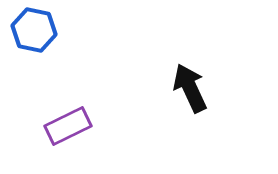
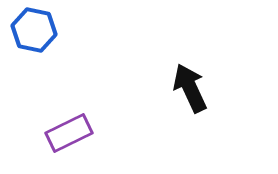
purple rectangle: moved 1 px right, 7 px down
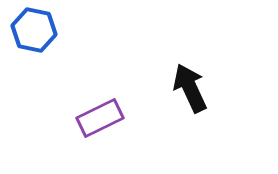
purple rectangle: moved 31 px right, 15 px up
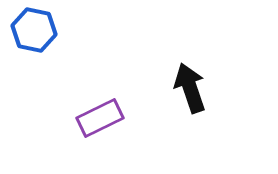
black arrow: rotated 6 degrees clockwise
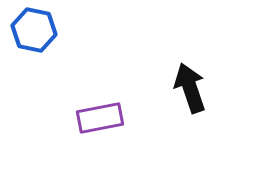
purple rectangle: rotated 15 degrees clockwise
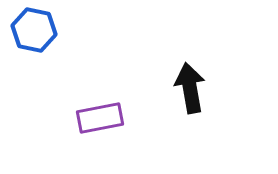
black arrow: rotated 9 degrees clockwise
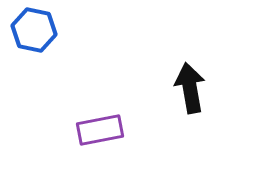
purple rectangle: moved 12 px down
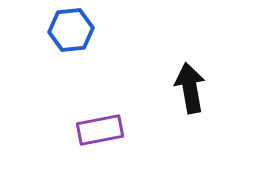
blue hexagon: moved 37 px right; rotated 18 degrees counterclockwise
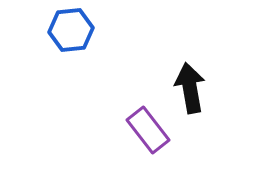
purple rectangle: moved 48 px right; rotated 63 degrees clockwise
